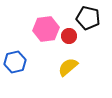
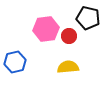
yellow semicircle: rotated 35 degrees clockwise
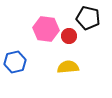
pink hexagon: rotated 15 degrees clockwise
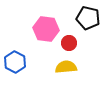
red circle: moved 7 px down
blue hexagon: rotated 20 degrees counterclockwise
yellow semicircle: moved 2 px left
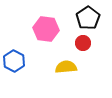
black pentagon: rotated 25 degrees clockwise
red circle: moved 14 px right
blue hexagon: moved 1 px left, 1 px up
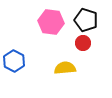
black pentagon: moved 2 px left, 2 px down; rotated 20 degrees counterclockwise
pink hexagon: moved 5 px right, 7 px up
yellow semicircle: moved 1 px left, 1 px down
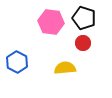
black pentagon: moved 2 px left, 2 px up
blue hexagon: moved 3 px right, 1 px down
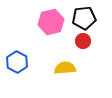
black pentagon: rotated 25 degrees counterclockwise
pink hexagon: rotated 20 degrees counterclockwise
red circle: moved 2 px up
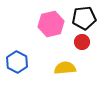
pink hexagon: moved 2 px down
red circle: moved 1 px left, 1 px down
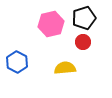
black pentagon: rotated 10 degrees counterclockwise
red circle: moved 1 px right
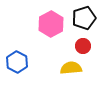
pink hexagon: rotated 15 degrees counterclockwise
red circle: moved 4 px down
yellow semicircle: moved 6 px right
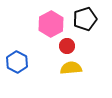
black pentagon: moved 1 px right, 1 px down
red circle: moved 16 px left
